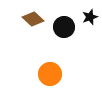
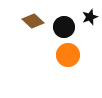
brown diamond: moved 2 px down
orange circle: moved 18 px right, 19 px up
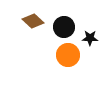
black star: moved 21 px down; rotated 21 degrees clockwise
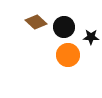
brown diamond: moved 3 px right, 1 px down
black star: moved 1 px right, 1 px up
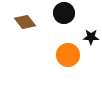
brown diamond: moved 11 px left; rotated 10 degrees clockwise
black circle: moved 14 px up
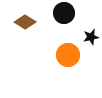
brown diamond: rotated 20 degrees counterclockwise
black star: rotated 14 degrees counterclockwise
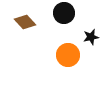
brown diamond: rotated 15 degrees clockwise
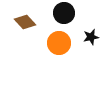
orange circle: moved 9 px left, 12 px up
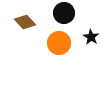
black star: rotated 28 degrees counterclockwise
